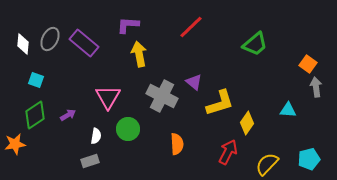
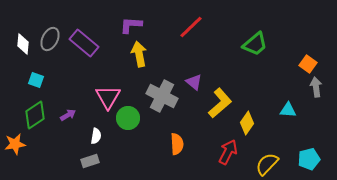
purple L-shape: moved 3 px right
yellow L-shape: rotated 24 degrees counterclockwise
green circle: moved 11 px up
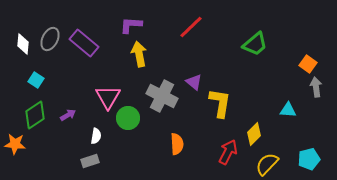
cyan square: rotated 14 degrees clockwise
yellow L-shape: rotated 40 degrees counterclockwise
yellow diamond: moved 7 px right, 11 px down; rotated 10 degrees clockwise
orange star: rotated 15 degrees clockwise
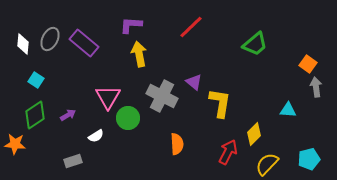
white semicircle: rotated 49 degrees clockwise
gray rectangle: moved 17 px left
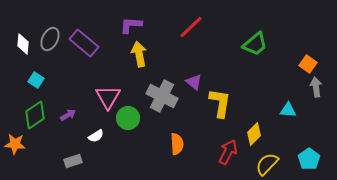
cyan pentagon: rotated 20 degrees counterclockwise
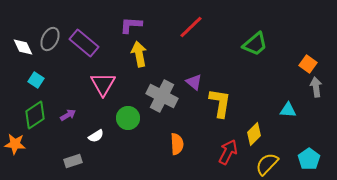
white diamond: moved 3 px down; rotated 30 degrees counterclockwise
pink triangle: moved 5 px left, 13 px up
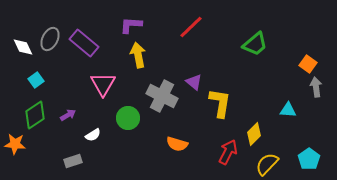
yellow arrow: moved 1 px left, 1 px down
cyan square: rotated 21 degrees clockwise
white semicircle: moved 3 px left, 1 px up
orange semicircle: rotated 110 degrees clockwise
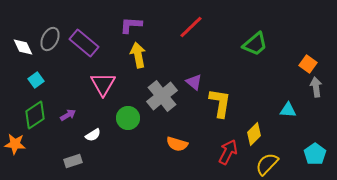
gray cross: rotated 24 degrees clockwise
cyan pentagon: moved 6 px right, 5 px up
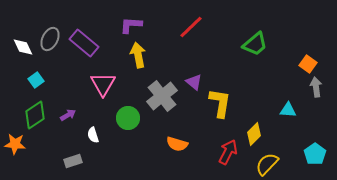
white semicircle: rotated 105 degrees clockwise
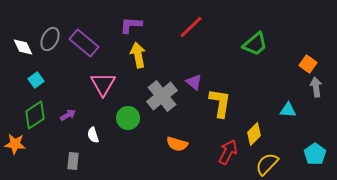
gray rectangle: rotated 66 degrees counterclockwise
